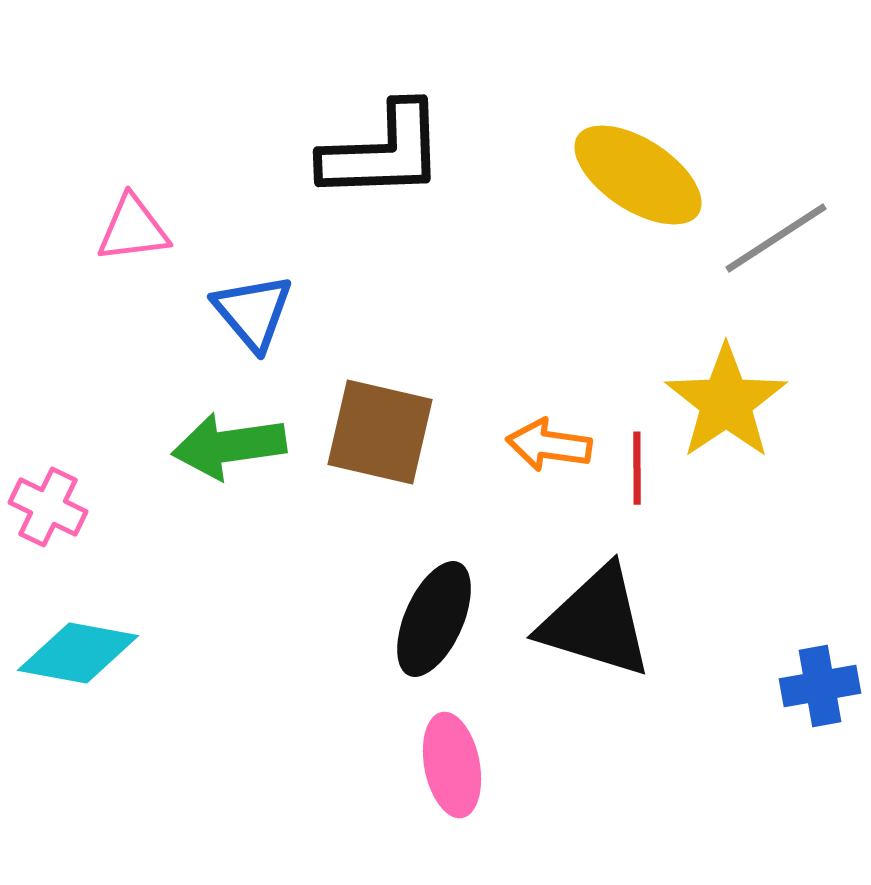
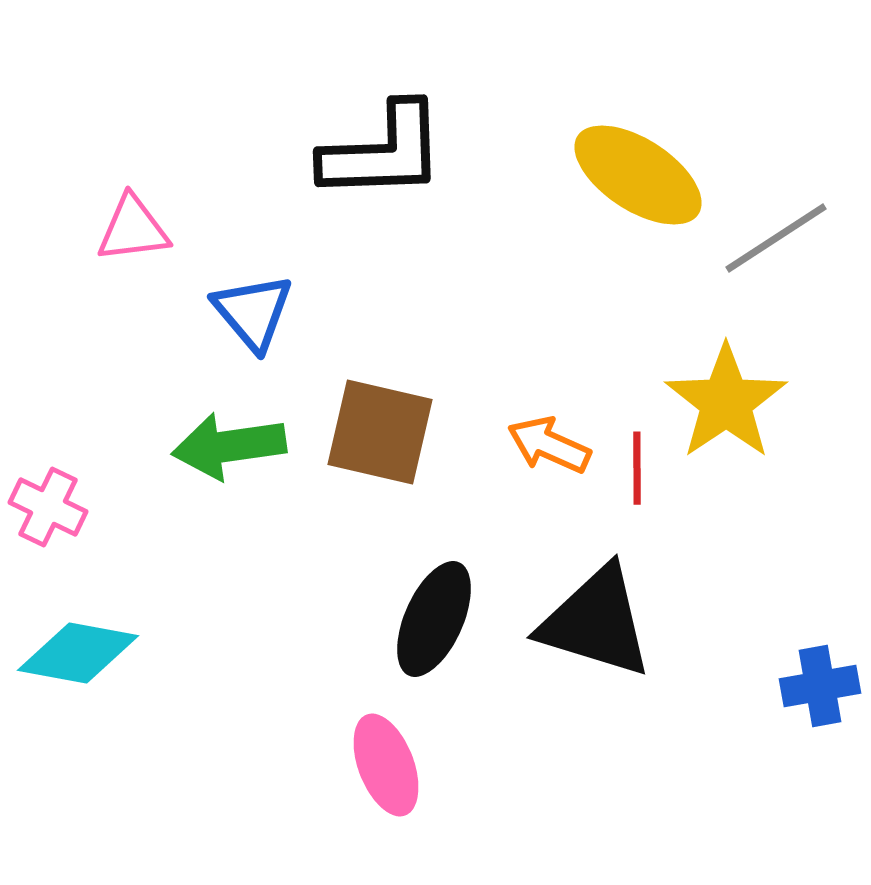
orange arrow: rotated 16 degrees clockwise
pink ellipse: moved 66 px left; rotated 10 degrees counterclockwise
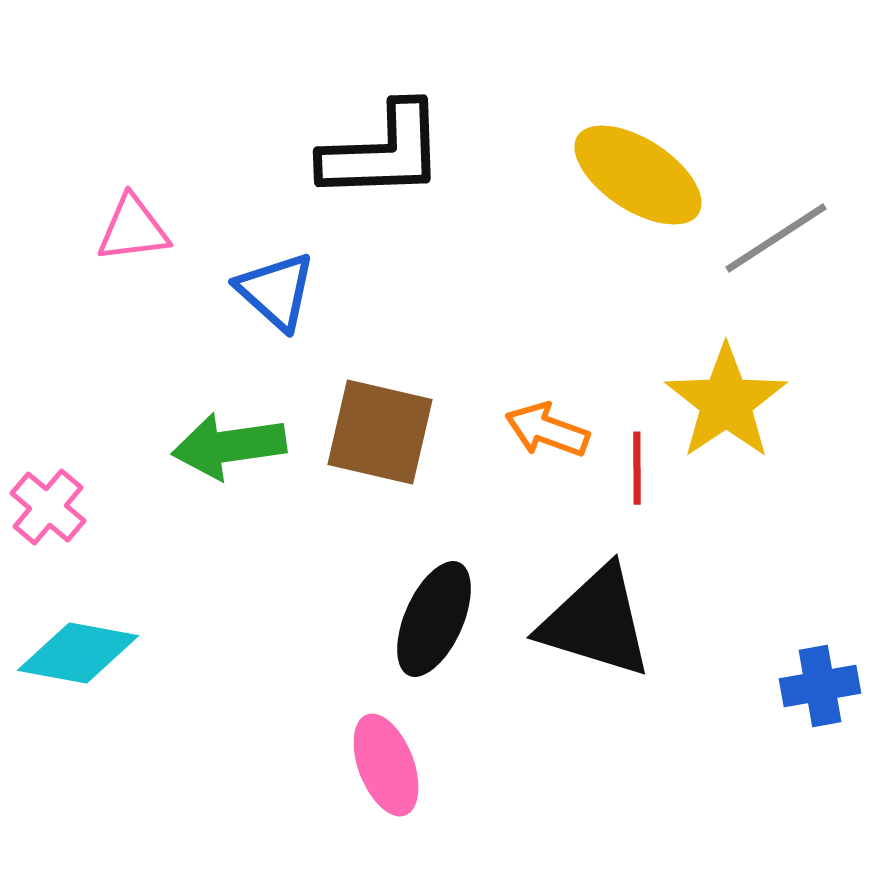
blue triangle: moved 23 px right, 21 px up; rotated 8 degrees counterclockwise
orange arrow: moved 2 px left, 15 px up; rotated 4 degrees counterclockwise
pink cross: rotated 14 degrees clockwise
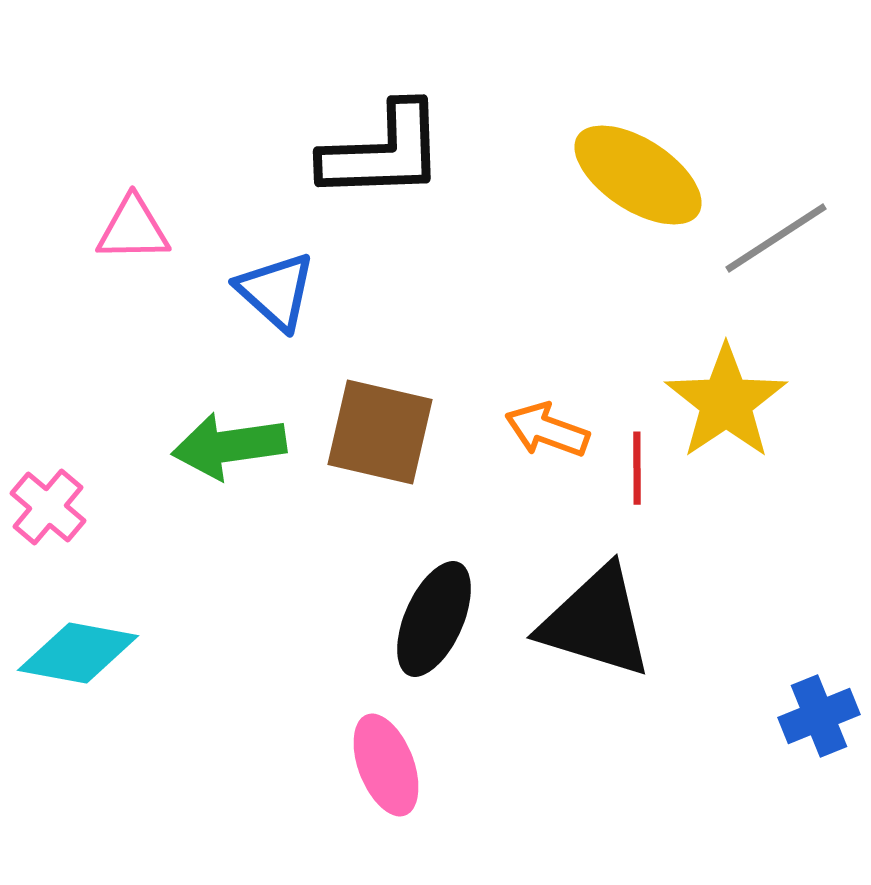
pink triangle: rotated 6 degrees clockwise
blue cross: moved 1 px left, 30 px down; rotated 12 degrees counterclockwise
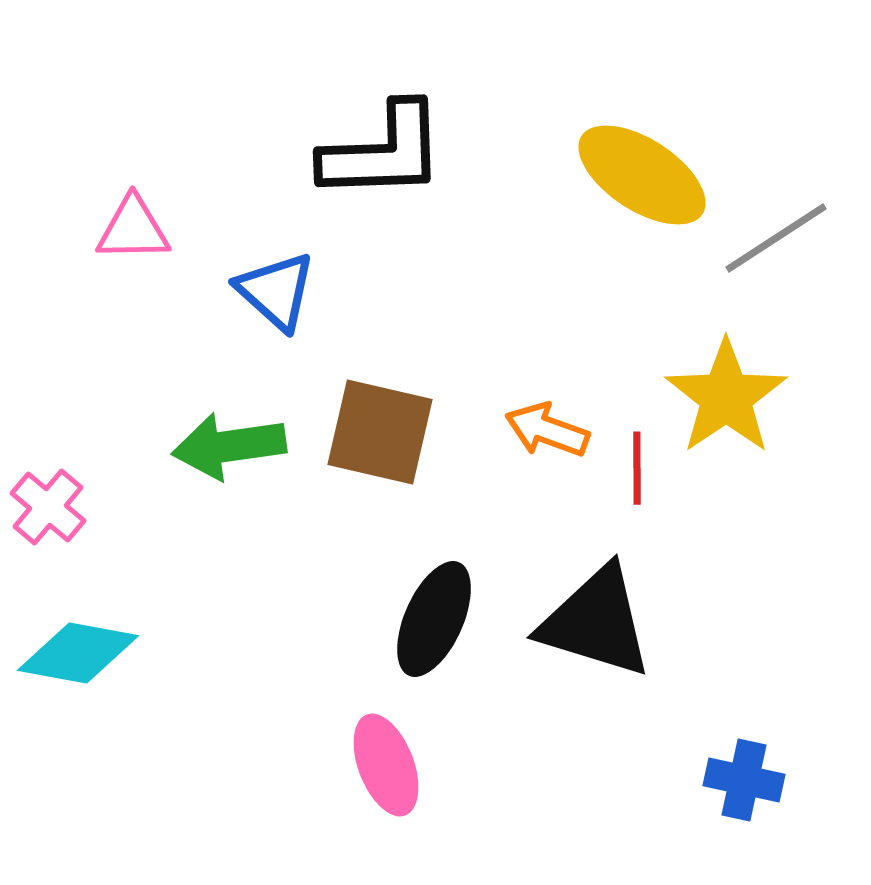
yellow ellipse: moved 4 px right
yellow star: moved 5 px up
blue cross: moved 75 px left, 64 px down; rotated 34 degrees clockwise
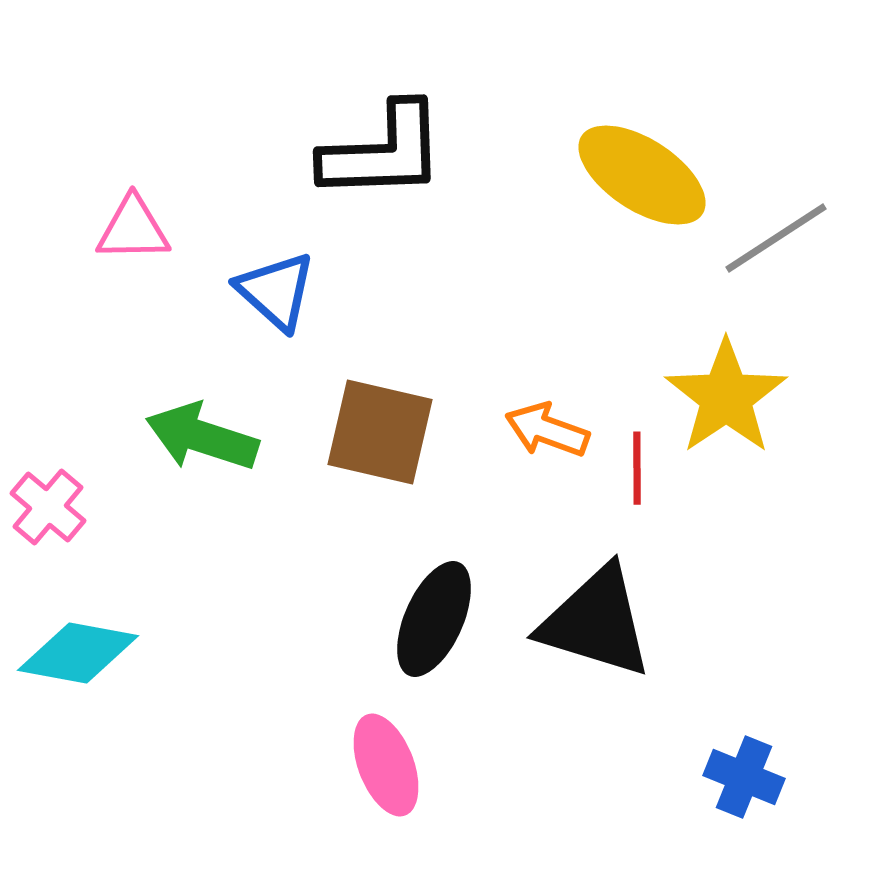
green arrow: moved 27 px left, 9 px up; rotated 26 degrees clockwise
blue cross: moved 3 px up; rotated 10 degrees clockwise
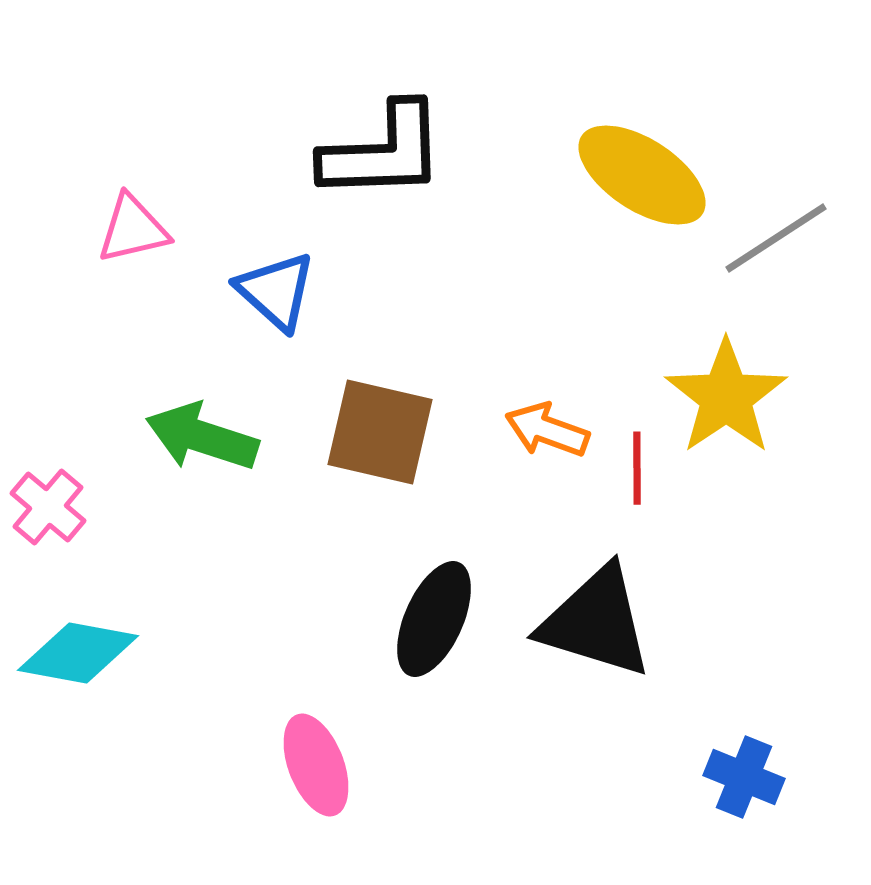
pink triangle: rotated 12 degrees counterclockwise
pink ellipse: moved 70 px left
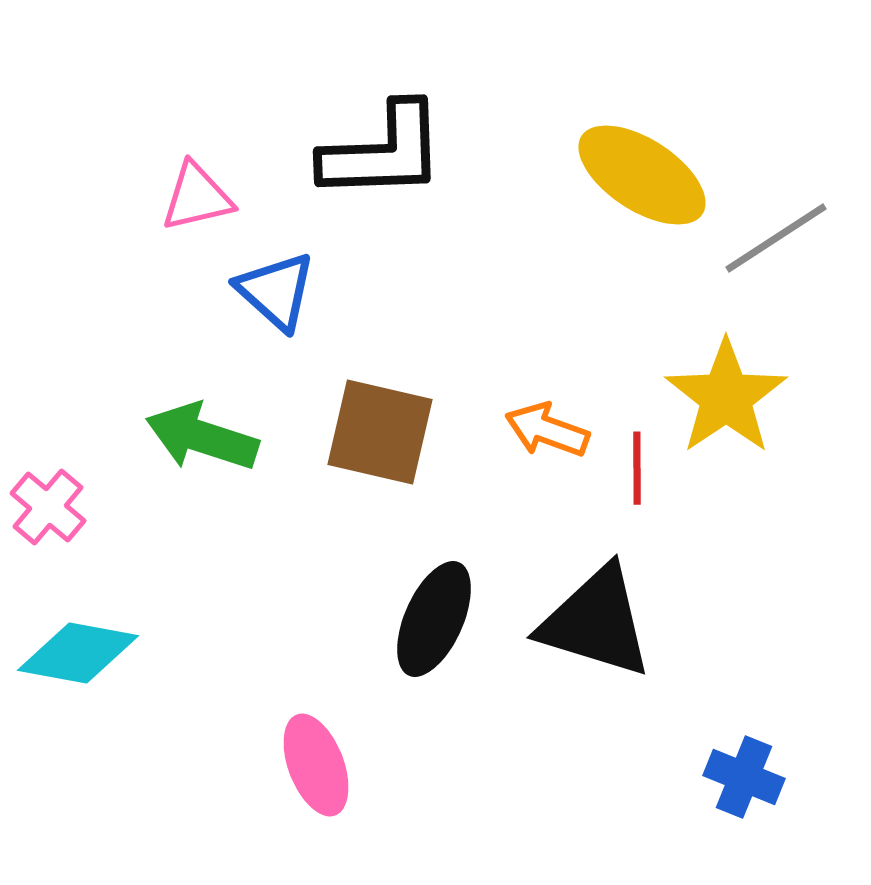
pink triangle: moved 64 px right, 32 px up
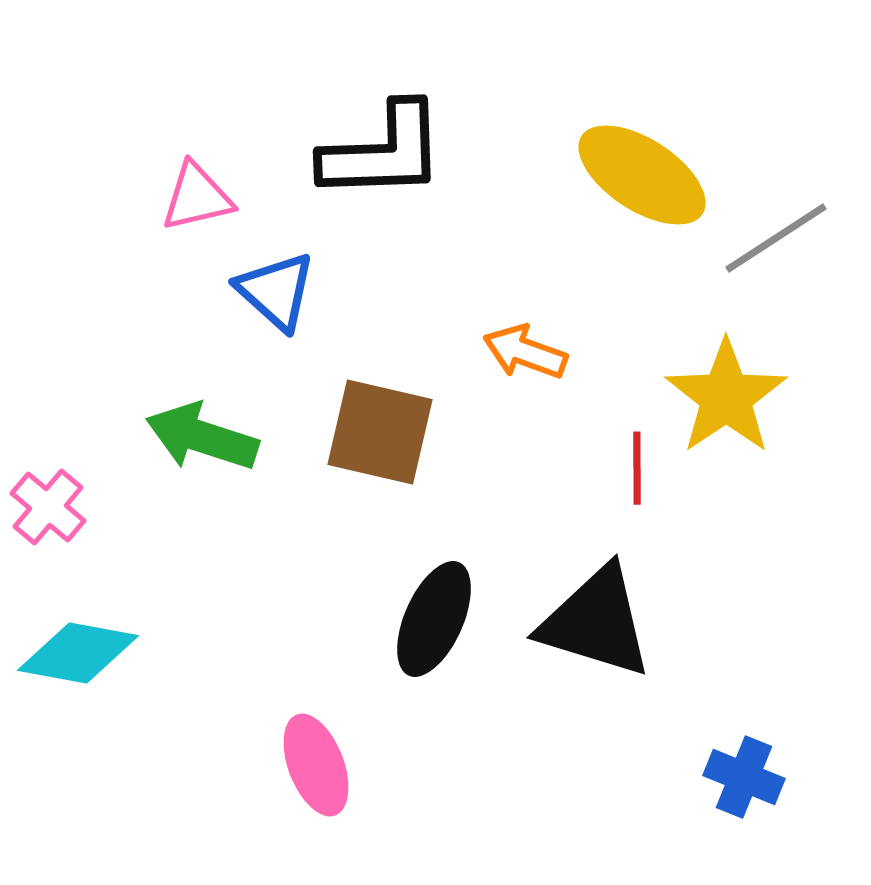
orange arrow: moved 22 px left, 78 px up
